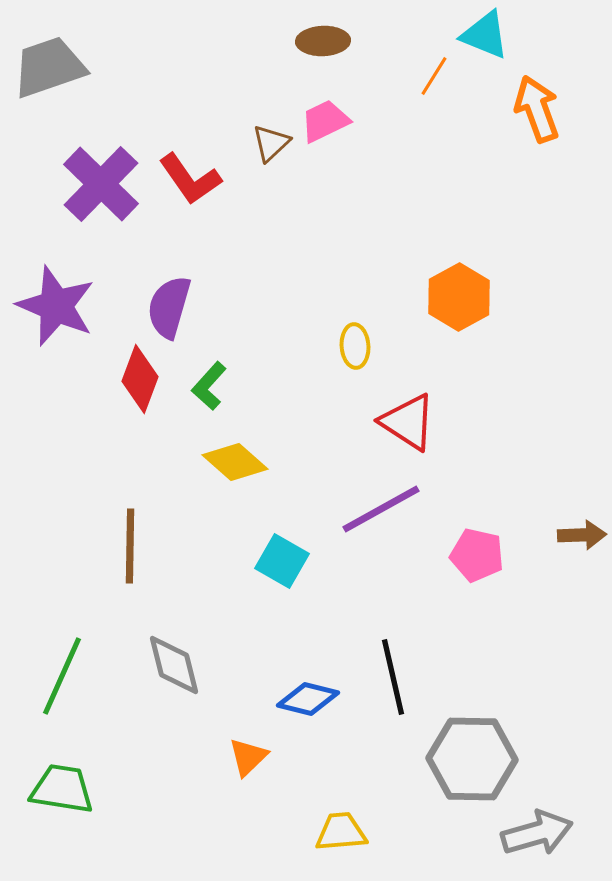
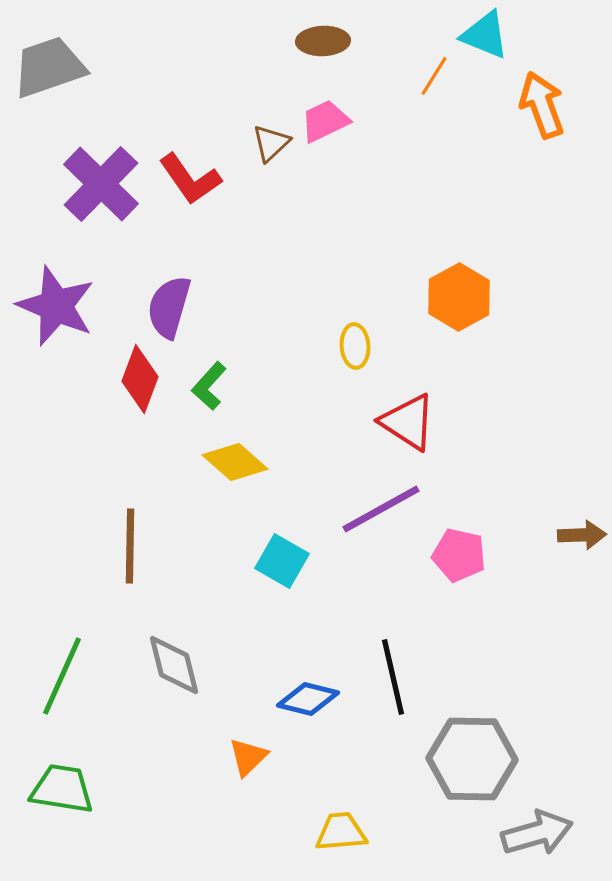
orange arrow: moved 5 px right, 4 px up
pink pentagon: moved 18 px left
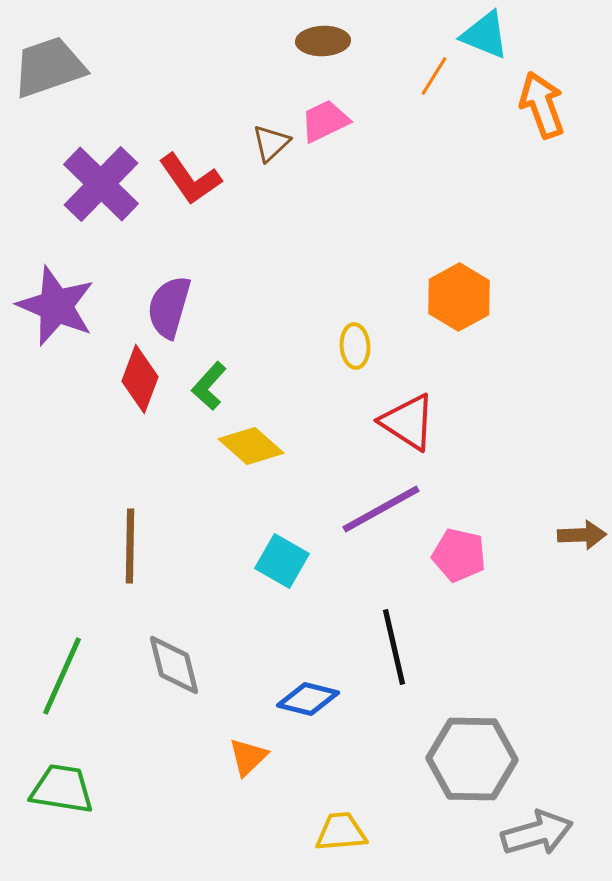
yellow diamond: moved 16 px right, 16 px up
black line: moved 1 px right, 30 px up
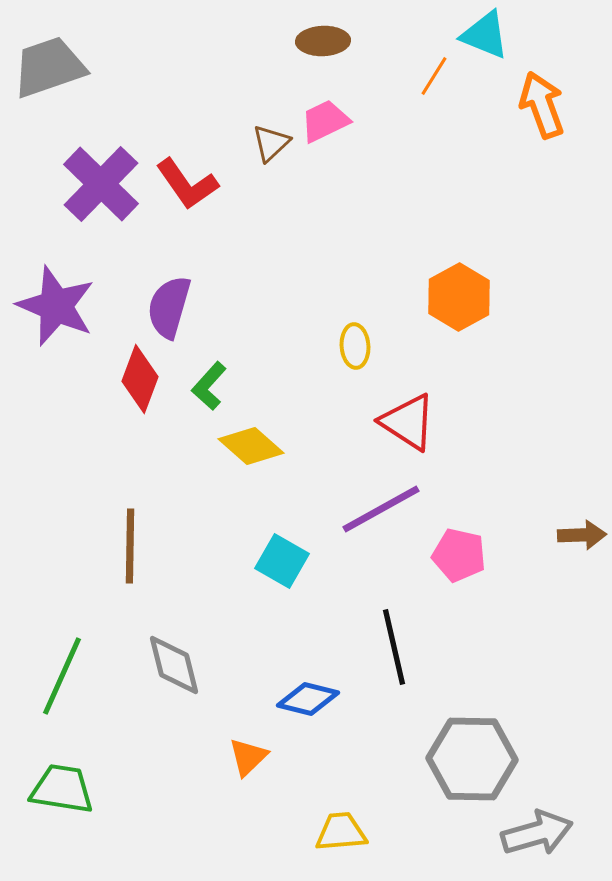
red L-shape: moved 3 px left, 5 px down
